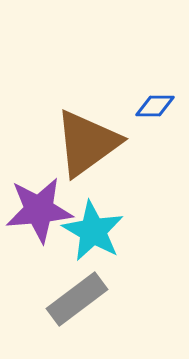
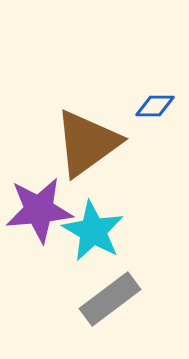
gray rectangle: moved 33 px right
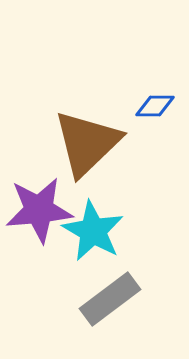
brown triangle: rotated 8 degrees counterclockwise
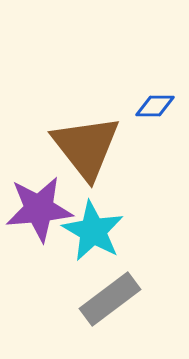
brown triangle: moved 1 px left, 4 px down; rotated 24 degrees counterclockwise
purple star: moved 1 px up
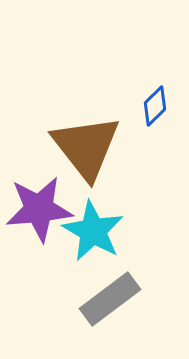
blue diamond: rotated 45 degrees counterclockwise
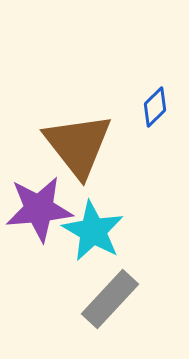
blue diamond: moved 1 px down
brown triangle: moved 8 px left, 2 px up
gray rectangle: rotated 10 degrees counterclockwise
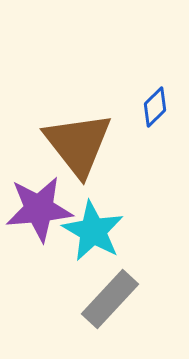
brown triangle: moved 1 px up
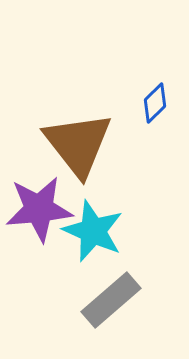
blue diamond: moved 4 px up
cyan star: rotated 6 degrees counterclockwise
gray rectangle: moved 1 px right, 1 px down; rotated 6 degrees clockwise
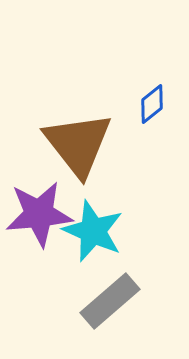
blue diamond: moved 3 px left, 1 px down; rotated 6 degrees clockwise
purple star: moved 5 px down
gray rectangle: moved 1 px left, 1 px down
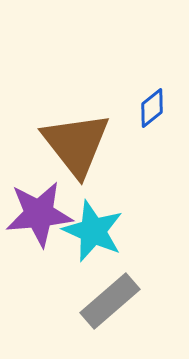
blue diamond: moved 4 px down
brown triangle: moved 2 px left
